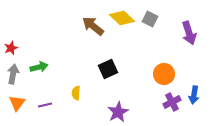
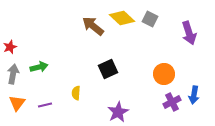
red star: moved 1 px left, 1 px up
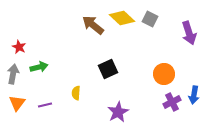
brown arrow: moved 1 px up
red star: moved 9 px right; rotated 24 degrees counterclockwise
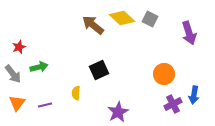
red star: rotated 24 degrees clockwise
black square: moved 9 px left, 1 px down
gray arrow: rotated 132 degrees clockwise
purple cross: moved 1 px right, 2 px down
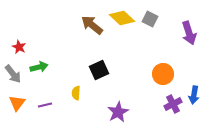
brown arrow: moved 1 px left
red star: rotated 24 degrees counterclockwise
orange circle: moved 1 px left
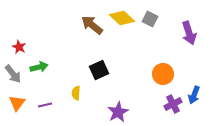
blue arrow: rotated 12 degrees clockwise
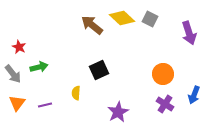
purple cross: moved 8 px left; rotated 30 degrees counterclockwise
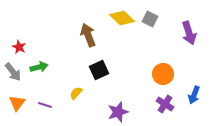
brown arrow: moved 4 px left, 10 px down; rotated 30 degrees clockwise
gray arrow: moved 2 px up
yellow semicircle: rotated 40 degrees clockwise
purple line: rotated 32 degrees clockwise
purple star: rotated 10 degrees clockwise
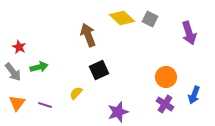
orange circle: moved 3 px right, 3 px down
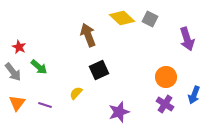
purple arrow: moved 2 px left, 6 px down
green arrow: rotated 54 degrees clockwise
purple star: moved 1 px right
